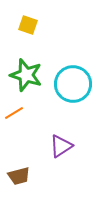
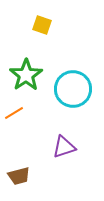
yellow square: moved 14 px right
green star: rotated 20 degrees clockwise
cyan circle: moved 5 px down
purple triangle: moved 3 px right, 1 px down; rotated 15 degrees clockwise
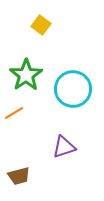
yellow square: moved 1 px left; rotated 18 degrees clockwise
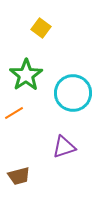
yellow square: moved 3 px down
cyan circle: moved 4 px down
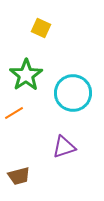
yellow square: rotated 12 degrees counterclockwise
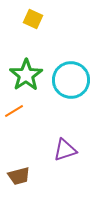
yellow square: moved 8 px left, 9 px up
cyan circle: moved 2 px left, 13 px up
orange line: moved 2 px up
purple triangle: moved 1 px right, 3 px down
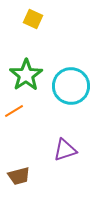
cyan circle: moved 6 px down
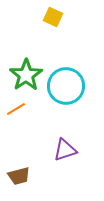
yellow square: moved 20 px right, 2 px up
cyan circle: moved 5 px left
orange line: moved 2 px right, 2 px up
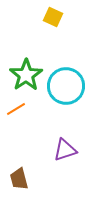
brown trapezoid: moved 3 px down; rotated 90 degrees clockwise
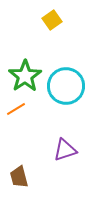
yellow square: moved 1 px left, 3 px down; rotated 30 degrees clockwise
green star: moved 1 px left, 1 px down
brown trapezoid: moved 2 px up
